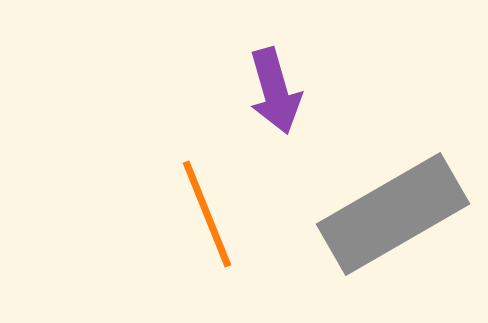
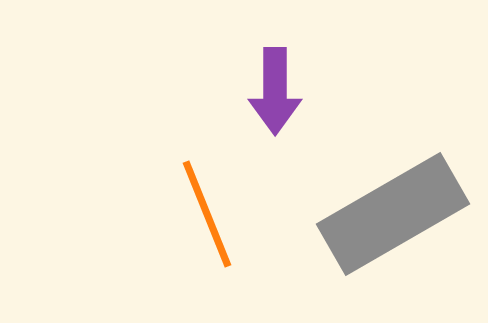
purple arrow: rotated 16 degrees clockwise
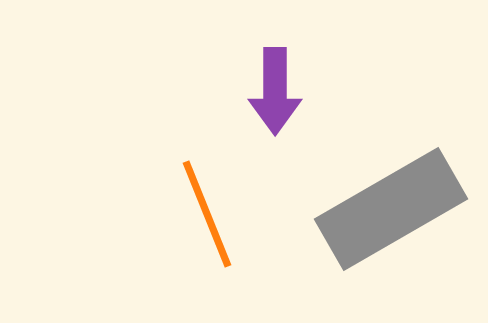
gray rectangle: moved 2 px left, 5 px up
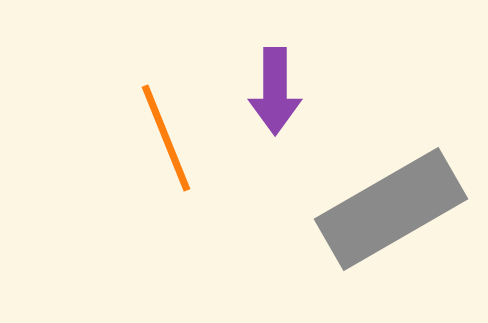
orange line: moved 41 px left, 76 px up
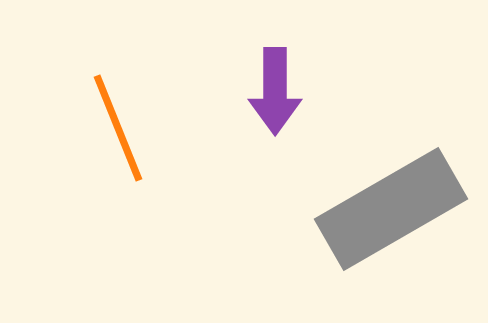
orange line: moved 48 px left, 10 px up
